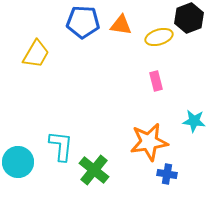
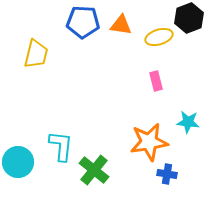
yellow trapezoid: rotated 16 degrees counterclockwise
cyan star: moved 6 px left, 1 px down
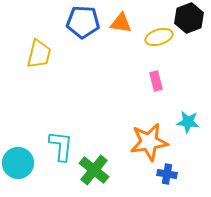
orange triangle: moved 2 px up
yellow trapezoid: moved 3 px right
cyan circle: moved 1 px down
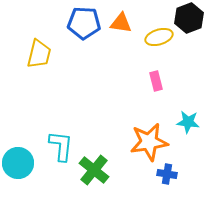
blue pentagon: moved 1 px right, 1 px down
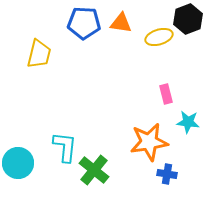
black hexagon: moved 1 px left, 1 px down
pink rectangle: moved 10 px right, 13 px down
cyan L-shape: moved 4 px right, 1 px down
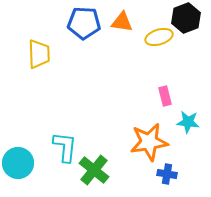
black hexagon: moved 2 px left, 1 px up
orange triangle: moved 1 px right, 1 px up
yellow trapezoid: rotated 16 degrees counterclockwise
pink rectangle: moved 1 px left, 2 px down
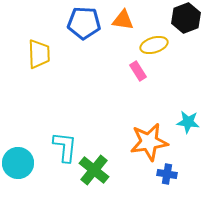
orange triangle: moved 1 px right, 2 px up
yellow ellipse: moved 5 px left, 8 px down
pink rectangle: moved 27 px left, 25 px up; rotated 18 degrees counterclockwise
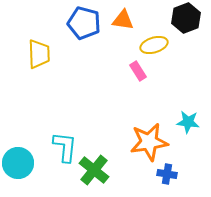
blue pentagon: rotated 12 degrees clockwise
